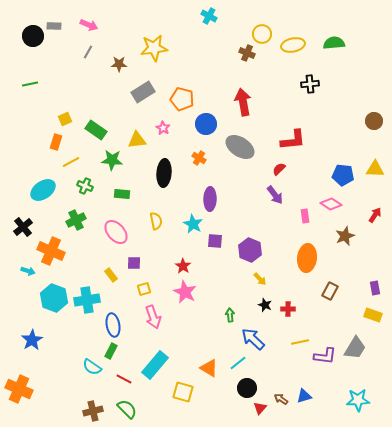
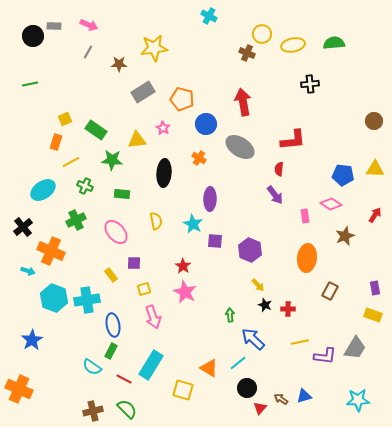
red semicircle at (279, 169): rotated 40 degrees counterclockwise
yellow arrow at (260, 279): moved 2 px left, 6 px down
cyan rectangle at (155, 365): moved 4 px left; rotated 8 degrees counterclockwise
yellow square at (183, 392): moved 2 px up
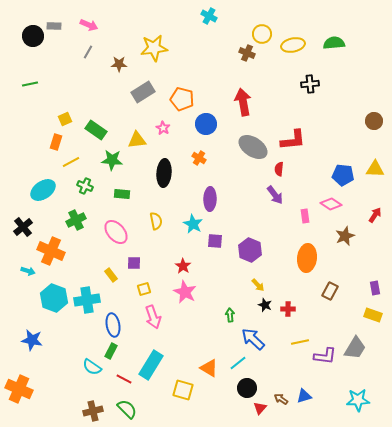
gray ellipse at (240, 147): moved 13 px right
blue star at (32, 340): rotated 30 degrees counterclockwise
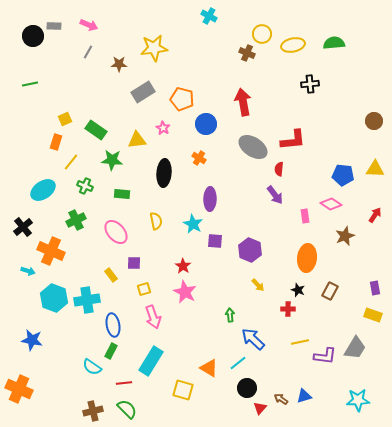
yellow line at (71, 162): rotated 24 degrees counterclockwise
black star at (265, 305): moved 33 px right, 15 px up
cyan rectangle at (151, 365): moved 4 px up
red line at (124, 379): moved 4 px down; rotated 35 degrees counterclockwise
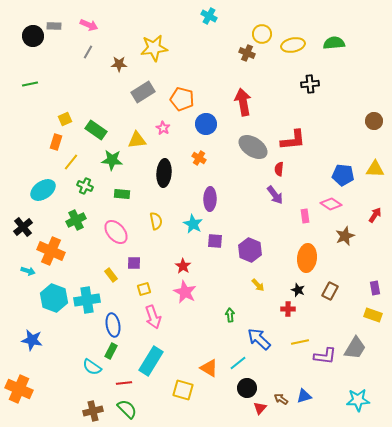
blue arrow at (253, 339): moved 6 px right
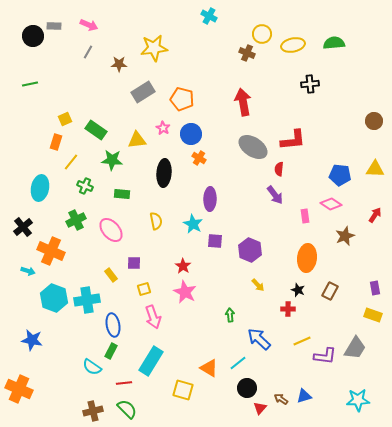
blue circle at (206, 124): moved 15 px left, 10 px down
blue pentagon at (343, 175): moved 3 px left
cyan ellipse at (43, 190): moved 3 px left, 2 px up; rotated 45 degrees counterclockwise
pink ellipse at (116, 232): moved 5 px left, 2 px up
yellow line at (300, 342): moved 2 px right, 1 px up; rotated 12 degrees counterclockwise
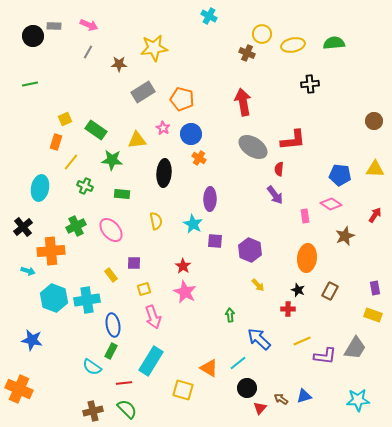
green cross at (76, 220): moved 6 px down
orange cross at (51, 251): rotated 28 degrees counterclockwise
